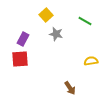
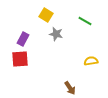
yellow square: rotated 16 degrees counterclockwise
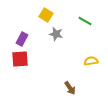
purple rectangle: moved 1 px left
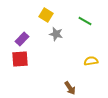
purple rectangle: rotated 16 degrees clockwise
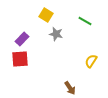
yellow semicircle: rotated 48 degrees counterclockwise
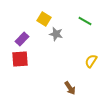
yellow square: moved 2 px left, 4 px down
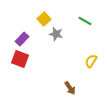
yellow square: rotated 16 degrees clockwise
red square: rotated 24 degrees clockwise
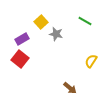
yellow square: moved 3 px left, 3 px down
purple rectangle: rotated 16 degrees clockwise
red square: rotated 18 degrees clockwise
brown arrow: rotated 16 degrees counterclockwise
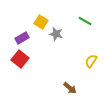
yellow square: rotated 16 degrees counterclockwise
purple rectangle: moved 1 px up
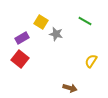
brown arrow: rotated 24 degrees counterclockwise
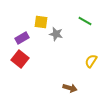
yellow square: rotated 24 degrees counterclockwise
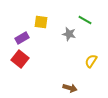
green line: moved 1 px up
gray star: moved 13 px right
